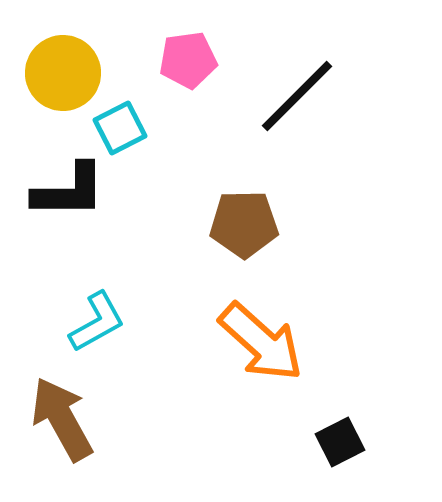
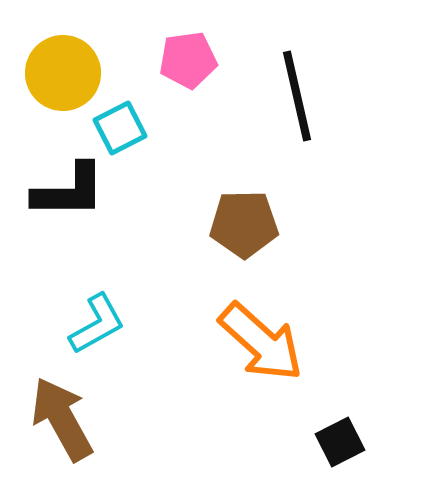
black line: rotated 58 degrees counterclockwise
cyan L-shape: moved 2 px down
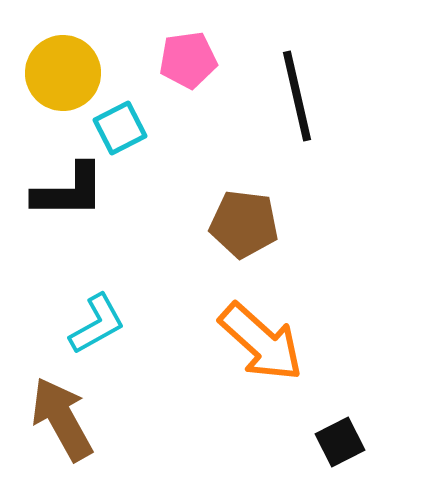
brown pentagon: rotated 8 degrees clockwise
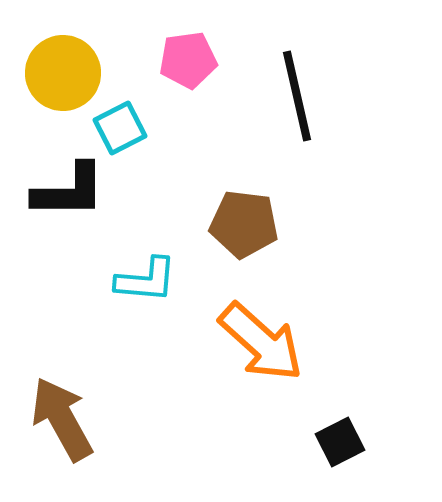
cyan L-shape: moved 49 px right, 44 px up; rotated 34 degrees clockwise
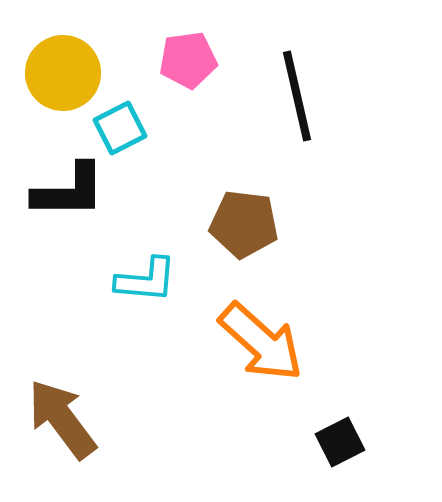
brown arrow: rotated 8 degrees counterclockwise
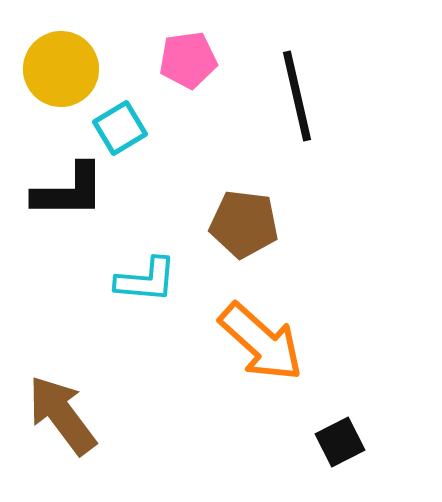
yellow circle: moved 2 px left, 4 px up
cyan square: rotated 4 degrees counterclockwise
brown arrow: moved 4 px up
